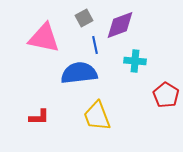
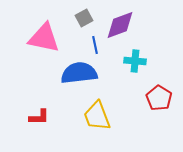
red pentagon: moved 7 px left, 3 px down
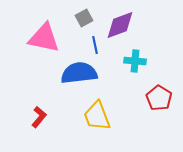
red L-shape: rotated 50 degrees counterclockwise
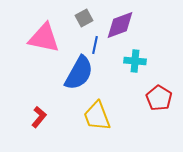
blue line: rotated 24 degrees clockwise
blue semicircle: rotated 126 degrees clockwise
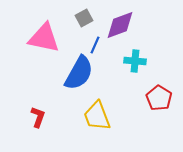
blue line: rotated 12 degrees clockwise
red L-shape: moved 1 px left; rotated 20 degrees counterclockwise
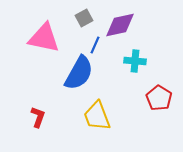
purple diamond: rotated 8 degrees clockwise
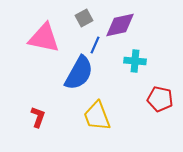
red pentagon: moved 1 px right, 1 px down; rotated 20 degrees counterclockwise
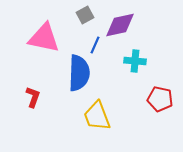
gray square: moved 1 px right, 3 px up
blue semicircle: rotated 27 degrees counterclockwise
red L-shape: moved 5 px left, 20 px up
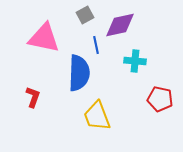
blue line: moved 1 px right; rotated 36 degrees counterclockwise
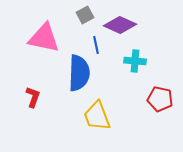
purple diamond: rotated 36 degrees clockwise
